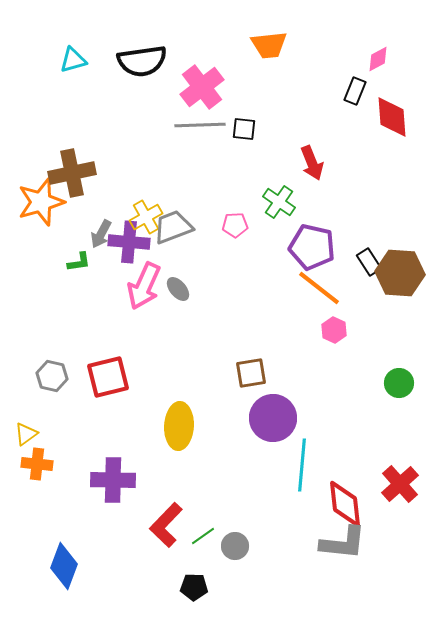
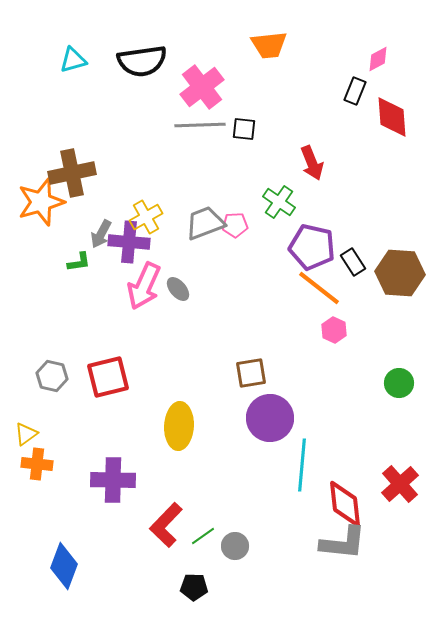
gray trapezoid at (173, 227): moved 32 px right, 4 px up
black rectangle at (369, 262): moved 16 px left
purple circle at (273, 418): moved 3 px left
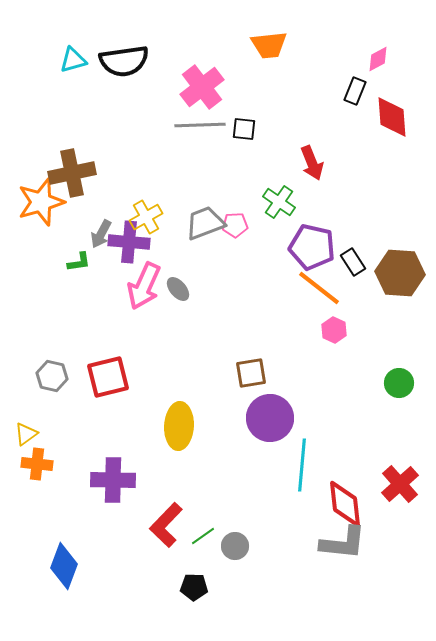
black semicircle at (142, 61): moved 18 px left
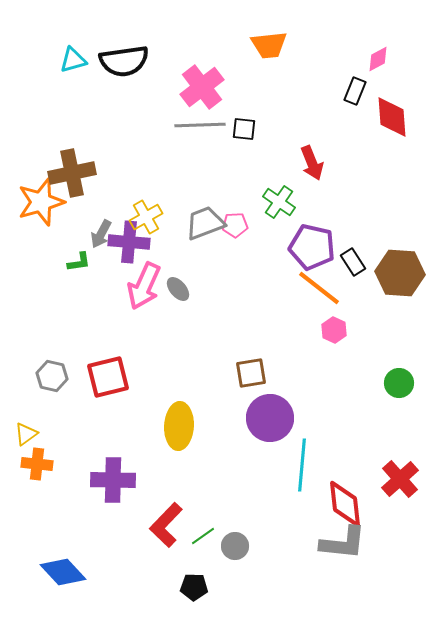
red cross at (400, 484): moved 5 px up
blue diamond at (64, 566): moved 1 px left, 6 px down; rotated 63 degrees counterclockwise
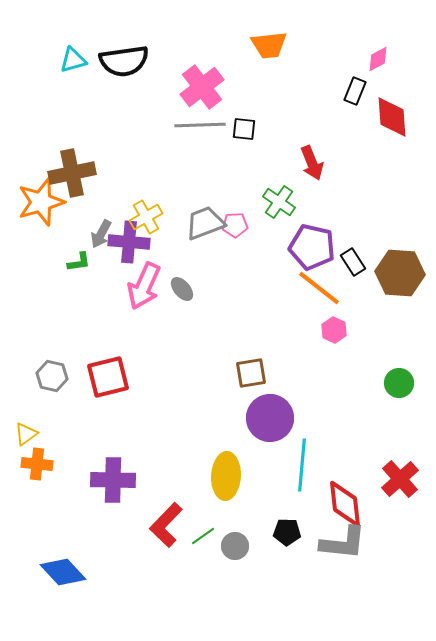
gray ellipse at (178, 289): moved 4 px right
yellow ellipse at (179, 426): moved 47 px right, 50 px down
black pentagon at (194, 587): moved 93 px right, 55 px up
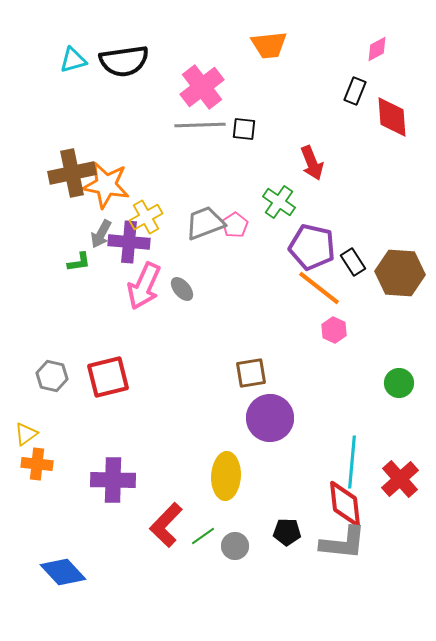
pink diamond at (378, 59): moved 1 px left, 10 px up
orange star at (41, 202): moved 65 px right, 17 px up; rotated 27 degrees clockwise
pink pentagon at (235, 225): rotated 30 degrees counterclockwise
cyan line at (302, 465): moved 50 px right, 3 px up
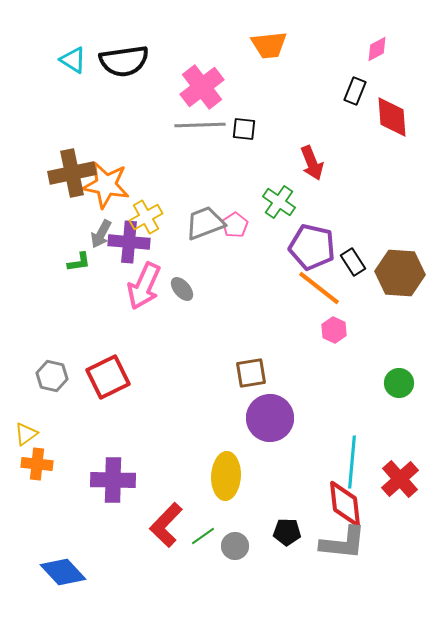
cyan triangle at (73, 60): rotated 48 degrees clockwise
red square at (108, 377): rotated 12 degrees counterclockwise
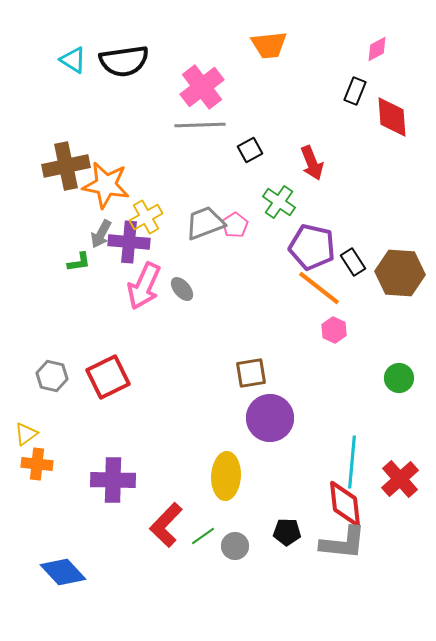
black square at (244, 129): moved 6 px right, 21 px down; rotated 35 degrees counterclockwise
brown cross at (72, 173): moved 6 px left, 7 px up
green circle at (399, 383): moved 5 px up
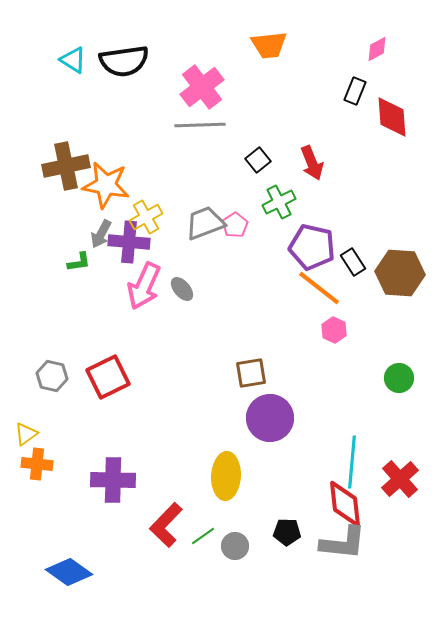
black square at (250, 150): moved 8 px right, 10 px down; rotated 10 degrees counterclockwise
green cross at (279, 202): rotated 28 degrees clockwise
blue diamond at (63, 572): moved 6 px right; rotated 12 degrees counterclockwise
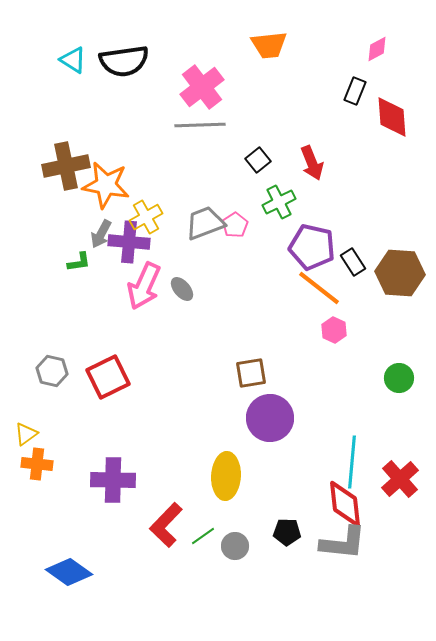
gray hexagon at (52, 376): moved 5 px up
